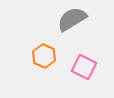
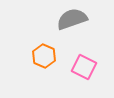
gray semicircle: rotated 12 degrees clockwise
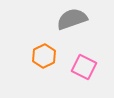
orange hexagon: rotated 10 degrees clockwise
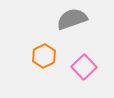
pink square: rotated 20 degrees clockwise
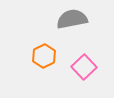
gray semicircle: rotated 8 degrees clockwise
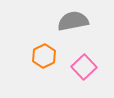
gray semicircle: moved 1 px right, 2 px down
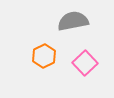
pink square: moved 1 px right, 4 px up
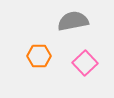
orange hexagon: moved 5 px left; rotated 25 degrees clockwise
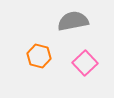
orange hexagon: rotated 15 degrees clockwise
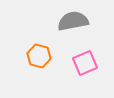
pink square: rotated 20 degrees clockwise
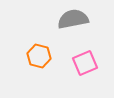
gray semicircle: moved 2 px up
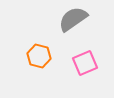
gray semicircle: rotated 24 degrees counterclockwise
